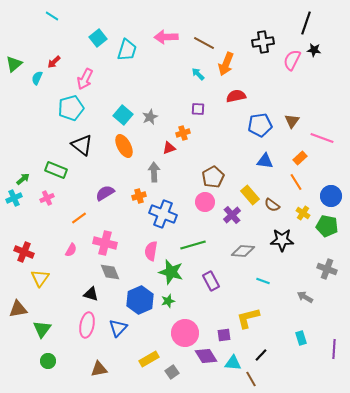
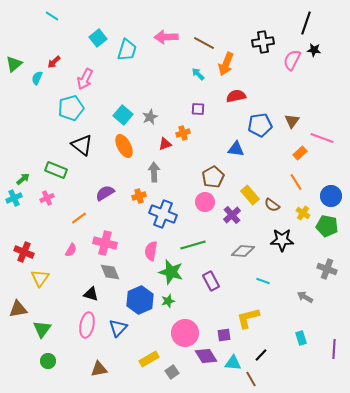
red triangle at (169, 148): moved 4 px left, 4 px up
orange rectangle at (300, 158): moved 5 px up
blue triangle at (265, 161): moved 29 px left, 12 px up
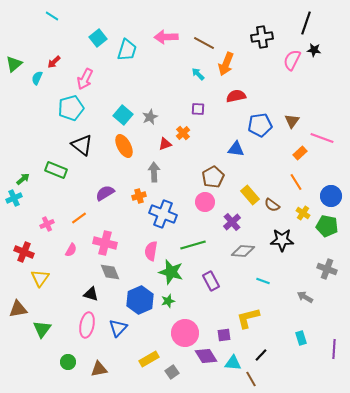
black cross at (263, 42): moved 1 px left, 5 px up
orange cross at (183, 133): rotated 24 degrees counterclockwise
pink cross at (47, 198): moved 26 px down
purple cross at (232, 215): moved 7 px down
green circle at (48, 361): moved 20 px right, 1 px down
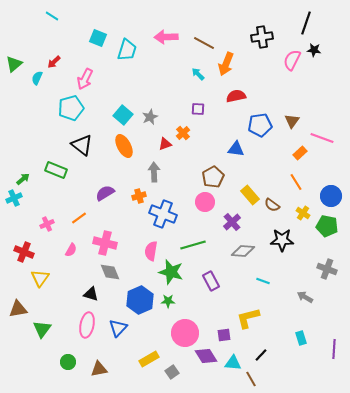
cyan square at (98, 38): rotated 30 degrees counterclockwise
green star at (168, 301): rotated 16 degrees clockwise
